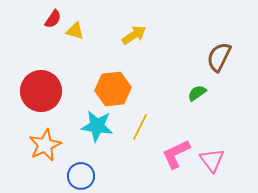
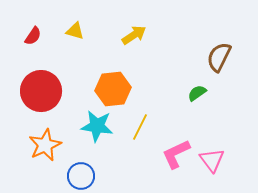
red semicircle: moved 20 px left, 17 px down
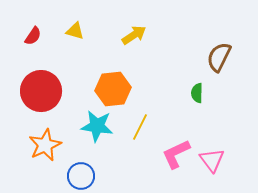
green semicircle: rotated 54 degrees counterclockwise
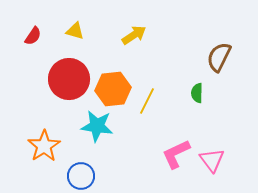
red circle: moved 28 px right, 12 px up
yellow line: moved 7 px right, 26 px up
orange star: moved 1 px left, 1 px down; rotated 8 degrees counterclockwise
